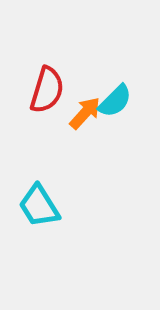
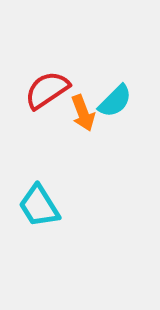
red semicircle: rotated 141 degrees counterclockwise
orange arrow: moved 2 px left; rotated 117 degrees clockwise
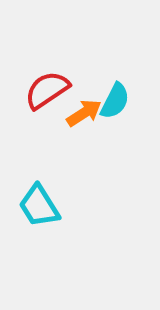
cyan semicircle: rotated 18 degrees counterclockwise
orange arrow: moved 1 px right; rotated 102 degrees counterclockwise
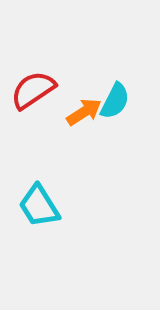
red semicircle: moved 14 px left
orange arrow: moved 1 px up
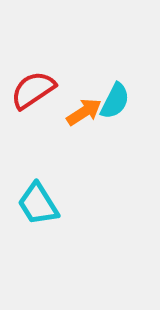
cyan trapezoid: moved 1 px left, 2 px up
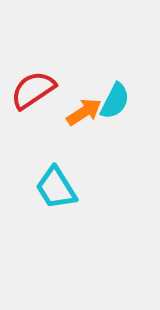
cyan trapezoid: moved 18 px right, 16 px up
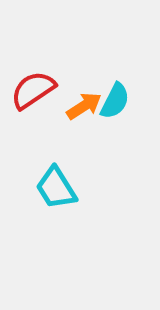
orange arrow: moved 6 px up
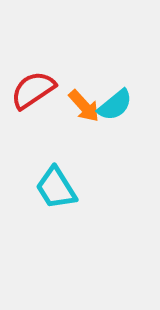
cyan semicircle: moved 4 px down; rotated 24 degrees clockwise
orange arrow: rotated 81 degrees clockwise
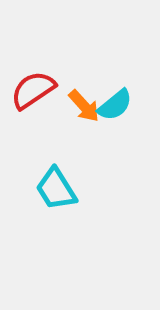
cyan trapezoid: moved 1 px down
